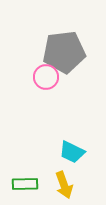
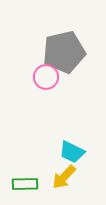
gray pentagon: rotated 6 degrees counterclockwise
yellow arrow: moved 8 px up; rotated 64 degrees clockwise
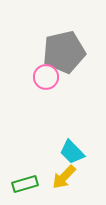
cyan trapezoid: rotated 20 degrees clockwise
green rectangle: rotated 15 degrees counterclockwise
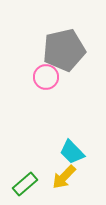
gray pentagon: moved 2 px up
green rectangle: rotated 25 degrees counterclockwise
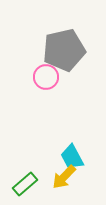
cyan trapezoid: moved 5 px down; rotated 16 degrees clockwise
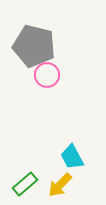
gray pentagon: moved 30 px left, 4 px up; rotated 27 degrees clockwise
pink circle: moved 1 px right, 2 px up
yellow arrow: moved 4 px left, 8 px down
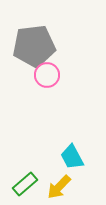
gray pentagon: rotated 21 degrees counterclockwise
yellow arrow: moved 1 px left, 2 px down
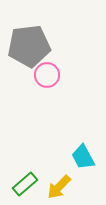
gray pentagon: moved 5 px left
cyan trapezoid: moved 11 px right
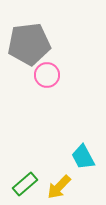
gray pentagon: moved 2 px up
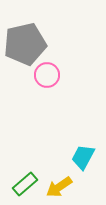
gray pentagon: moved 4 px left; rotated 6 degrees counterclockwise
cyan trapezoid: rotated 56 degrees clockwise
yellow arrow: rotated 12 degrees clockwise
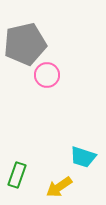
cyan trapezoid: rotated 100 degrees counterclockwise
green rectangle: moved 8 px left, 9 px up; rotated 30 degrees counterclockwise
